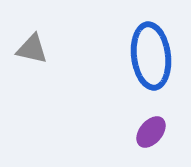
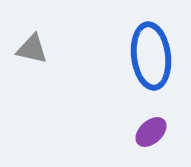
purple ellipse: rotated 8 degrees clockwise
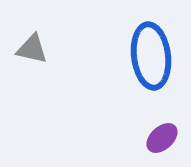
purple ellipse: moved 11 px right, 6 px down
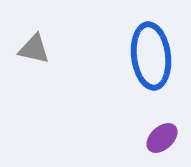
gray triangle: moved 2 px right
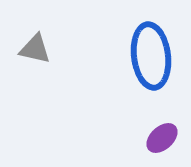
gray triangle: moved 1 px right
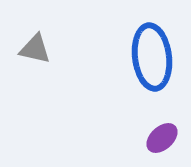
blue ellipse: moved 1 px right, 1 px down
